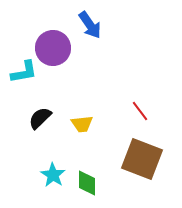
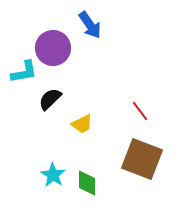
black semicircle: moved 10 px right, 19 px up
yellow trapezoid: rotated 20 degrees counterclockwise
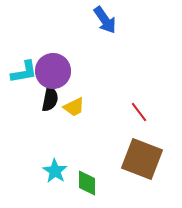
blue arrow: moved 15 px right, 5 px up
purple circle: moved 23 px down
black semicircle: rotated 145 degrees clockwise
red line: moved 1 px left, 1 px down
yellow trapezoid: moved 8 px left, 17 px up
cyan star: moved 2 px right, 4 px up
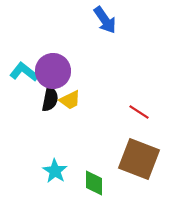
cyan L-shape: rotated 132 degrees counterclockwise
yellow trapezoid: moved 4 px left, 7 px up
red line: rotated 20 degrees counterclockwise
brown square: moved 3 px left
green diamond: moved 7 px right
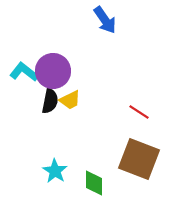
black semicircle: moved 2 px down
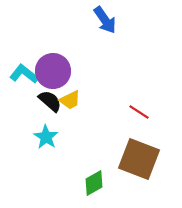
cyan L-shape: moved 2 px down
black semicircle: rotated 60 degrees counterclockwise
cyan star: moved 9 px left, 34 px up
green diamond: rotated 60 degrees clockwise
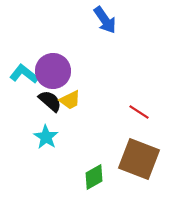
green diamond: moved 6 px up
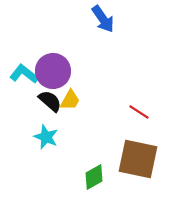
blue arrow: moved 2 px left, 1 px up
yellow trapezoid: rotated 35 degrees counterclockwise
cyan star: rotated 10 degrees counterclockwise
brown square: moved 1 px left; rotated 9 degrees counterclockwise
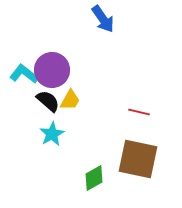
purple circle: moved 1 px left, 1 px up
black semicircle: moved 2 px left
red line: rotated 20 degrees counterclockwise
cyan star: moved 6 px right, 3 px up; rotated 20 degrees clockwise
green diamond: moved 1 px down
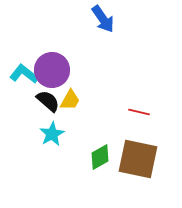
green diamond: moved 6 px right, 21 px up
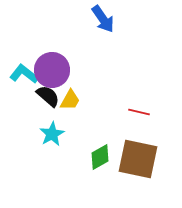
black semicircle: moved 5 px up
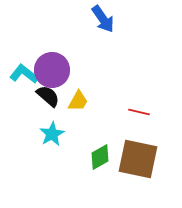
yellow trapezoid: moved 8 px right, 1 px down
